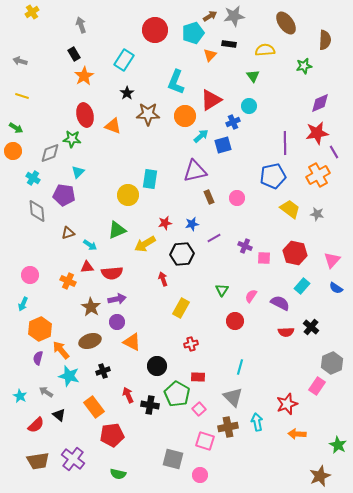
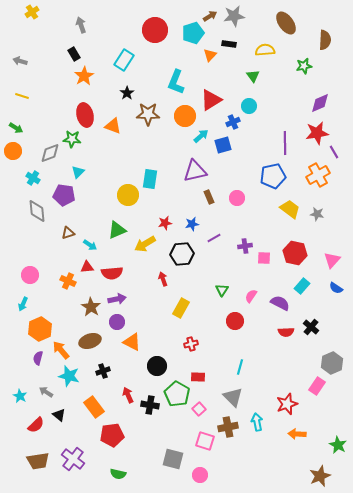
purple cross at (245, 246): rotated 32 degrees counterclockwise
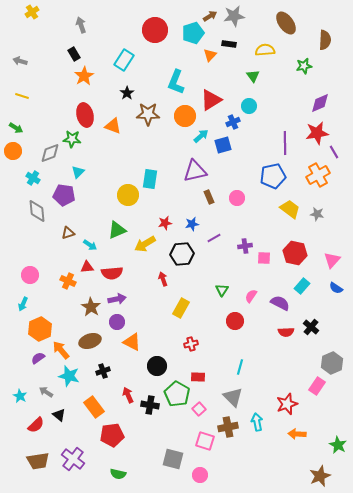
purple semicircle at (38, 358): rotated 40 degrees clockwise
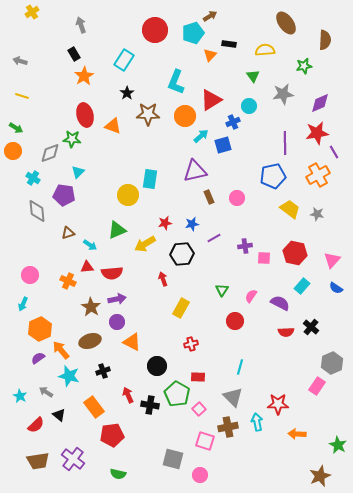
gray star at (234, 16): moved 49 px right, 78 px down
red star at (287, 404): moved 9 px left; rotated 20 degrees clockwise
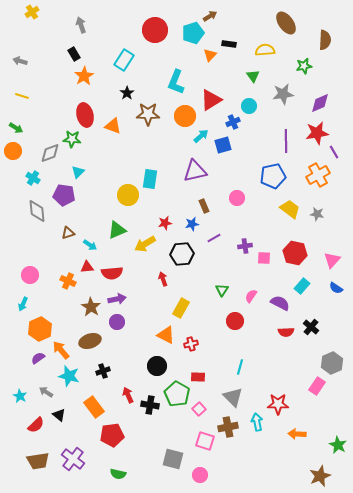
purple line at (285, 143): moved 1 px right, 2 px up
brown rectangle at (209, 197): moved 5 px left, 9 px down
orange triangle at (132, 342): moved 34 px right, 7 px up
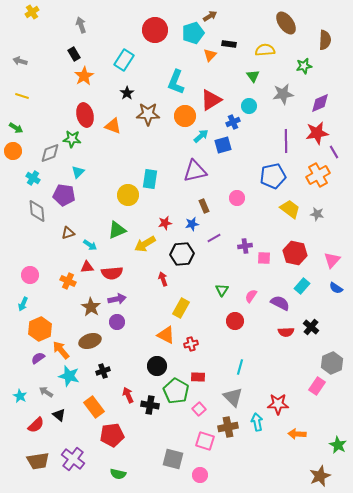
green pentagon at (177, 394): moved 1 px left, 3 px up
